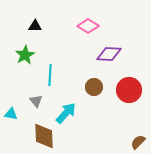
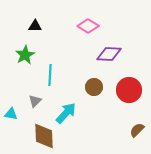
gray triangle: moved 1 px left; rotated 24 degrees clockwise
brown semicircle: moved 1 px left, 12 px up
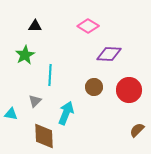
cyan arrow: rotated 20 degrees counterclockwise
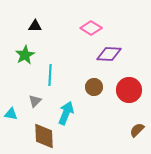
pink diamond: moved 3 px right, 2 px down
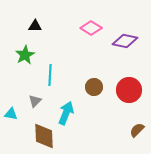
purple diamond: moved 16 px right, 13 px up; rotated 10 degrees clockwise
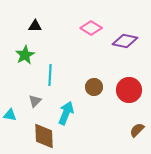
cyan triangle: moved 1 px left, 1 px down
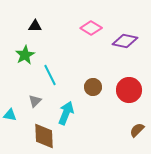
cyan line: rotated 30 degrees counterclockwise
brown circle: moved 1 px left
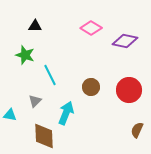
green star: rotated 24 degrees counterclockwise
brown circle: moved 2 px left
brown semicircle: rotated 21 degrees counterclockwise
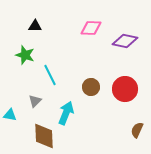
pink diamond: rotated 30 degrees counterclockwise
red circle: moved 4 px left, 1 px up
